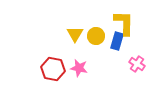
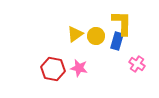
yellow L-shape: moved 2 px left
yellow triangle: rotated 24 degrees clockwise
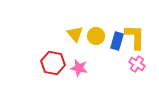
yellow L-shape: moved 13 px right, 14 px down
yellow triangle: rotated 36 degrees counterclockwise
red hexagon: moved 6 px up
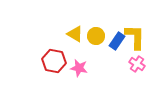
yellow triangle: rotated 18 degrees counterclockwise
blue rectangle: rotated 18 degrees clockwise
red hexagon: moved 1 px right, 2 px up
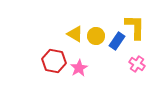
yellow L-shape: moved 10 px up
pink star: rotated 30 degrees clockwise
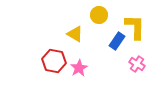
yellow circle: moved 3 px right, 21 px up
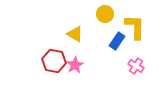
yellow circle: moved 6 px right, 1 px up
pink cross: moved 1 px left, 2 px down
pink star: moved 4 px left, 3 px up
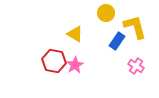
yellow circle: moved 1 px right, 1 px up
yellow L-shape: rotated 16 degrees counterclockwise
